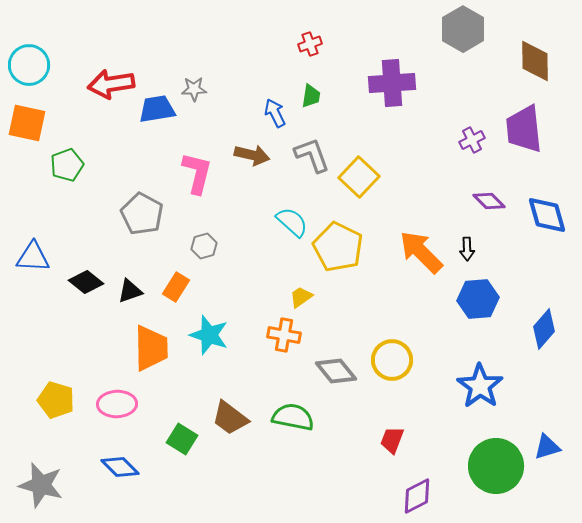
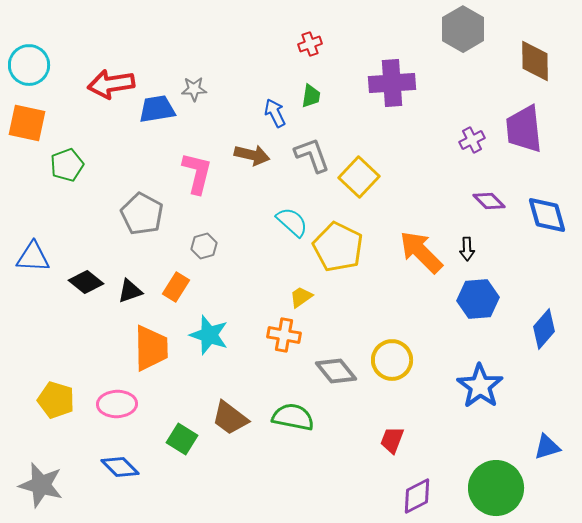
green circle at (496, 466): moved 22 px down
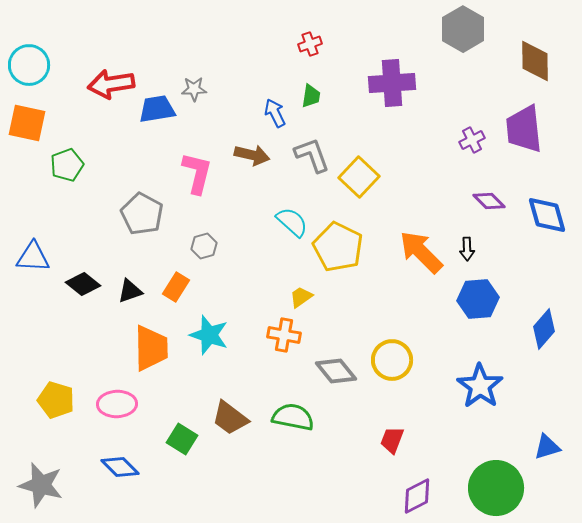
black diamond at (86, 282): moved 3 px left, 2 px down
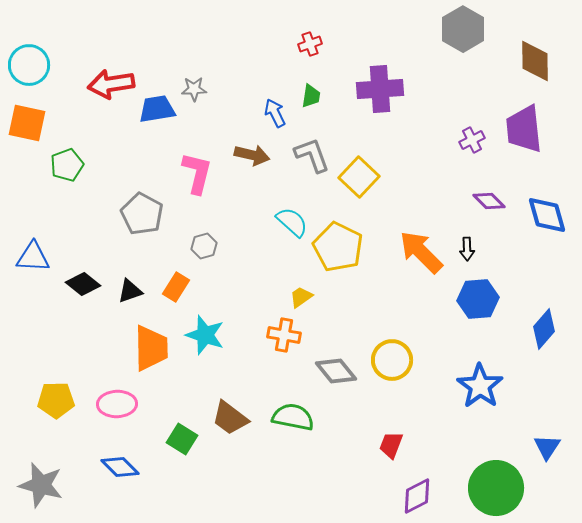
purple cross at (392, 83): moved 12 px left, 6 px down
cyan star at (209, 335): moved 4 px left
yellow pentagon at (56, 400): rotated 18 degrees counterclockwise
red trapezoid at (392, 440): moved 1 px left, 5 px down
blue triangle at (547, 447): rotated 40 degrees counterclockwise
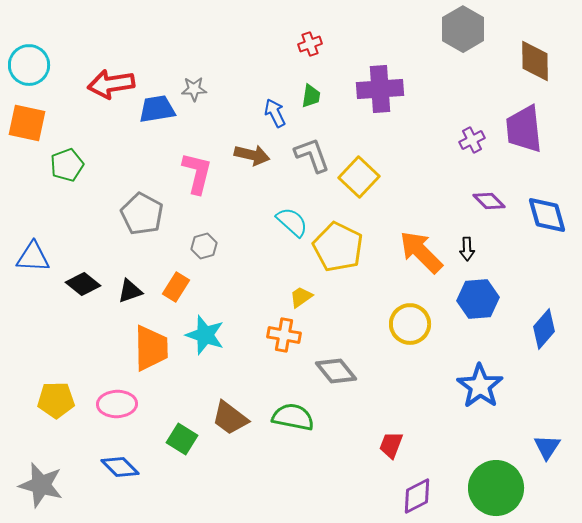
yellow circle at (392, 360): moved 18 px right, 36 px up
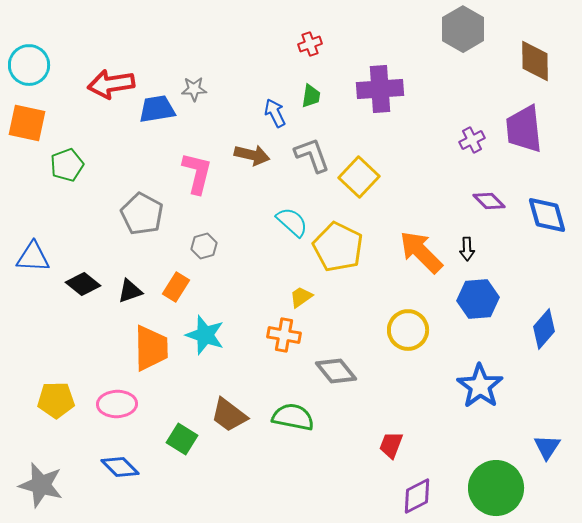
yellow circle at (410, 324): moved 2 px left, 6 px down
brown trapezoid at (230, 418): moved 1 px left, 3 px up
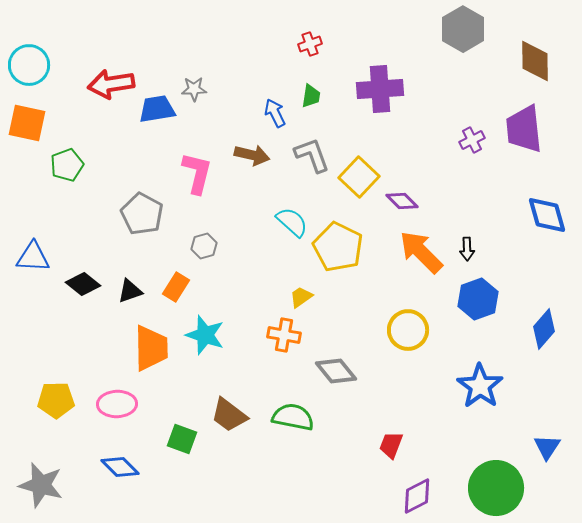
purple diamond at (489, 201): moved 87 px left
blue hexagon at (478, 299): rotated 15 degrees counterclockwise
green square at (182, 439): rotated 12 degrees counterclockwise
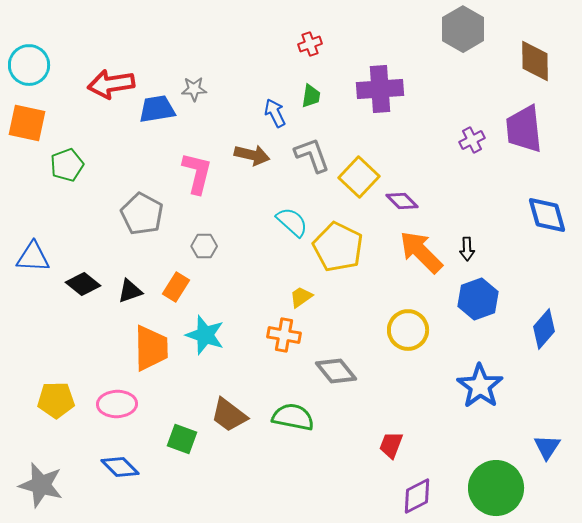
gray hexagon at (204, 246): rotated 15 degrees clockwise
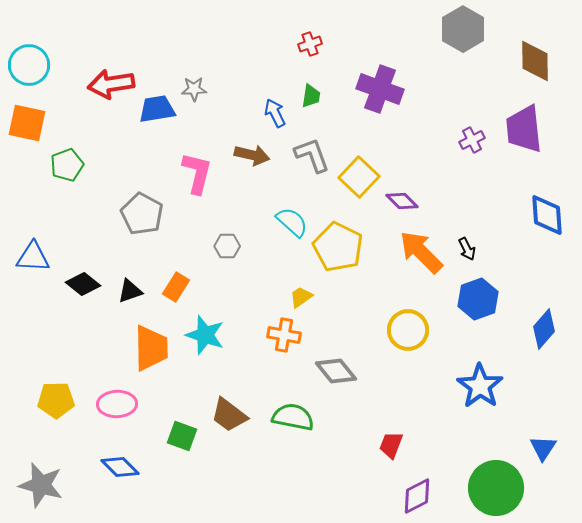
purple cross at (380, 89): rotated 24 degrees clockwise
blue diamond at (547, 215): rotated 12 degrees clockwise
gray hexagon at (204, 246): moved 23 px right
black arrow at (467, 249): rotated 25 degrees counterclockwise
green square at (182, 439): moved 3 px up
blue triangle at (547, 447): moved 4 px left, 1 px down
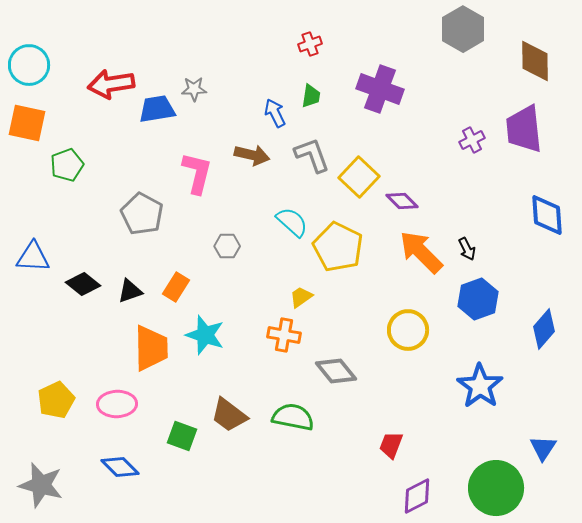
yellow pentagon at (56, 400): rotated 24 degrees counterclockwise
